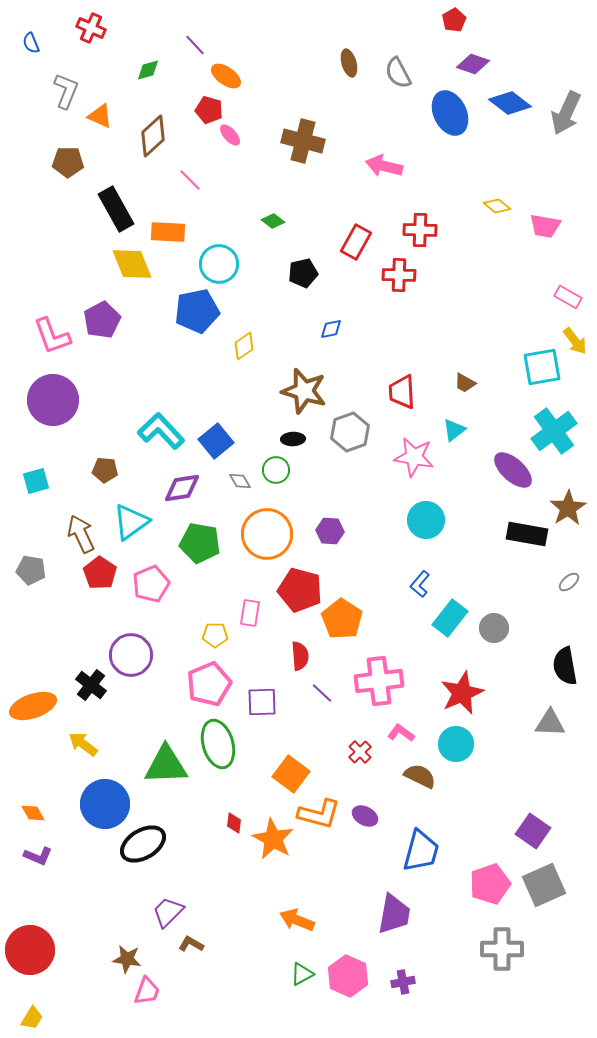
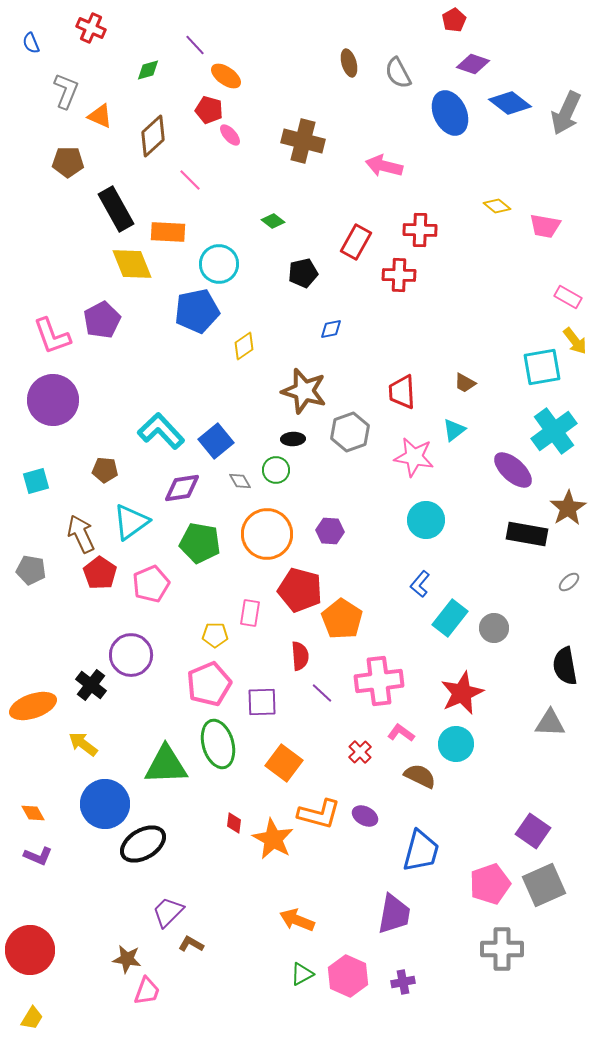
orange square at (291, 774): moved 7 px left, 11 px up
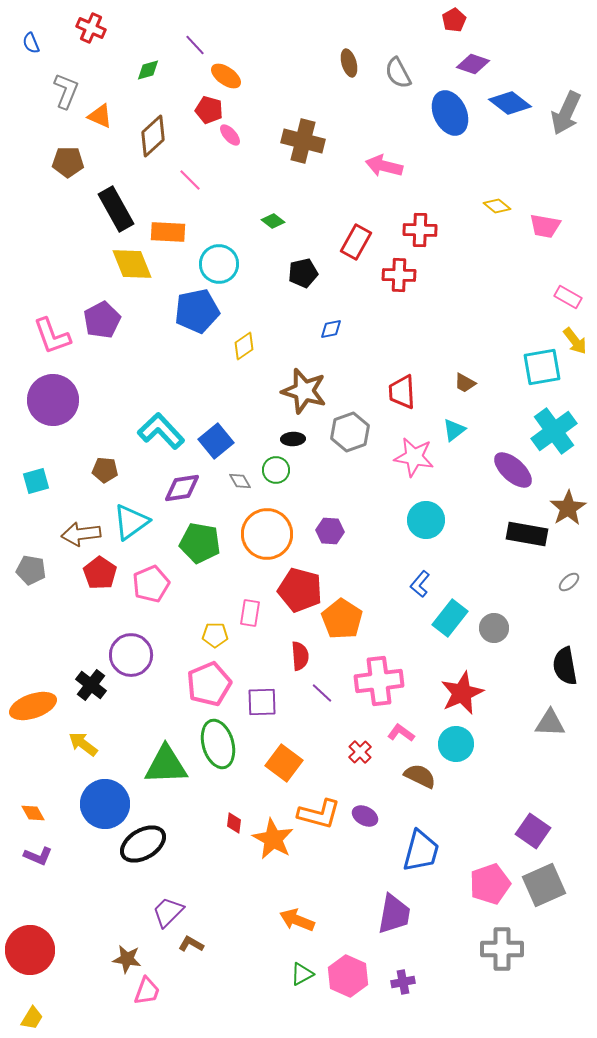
brown arrow at (81, 534): rotated 72 degrees counterclockwise
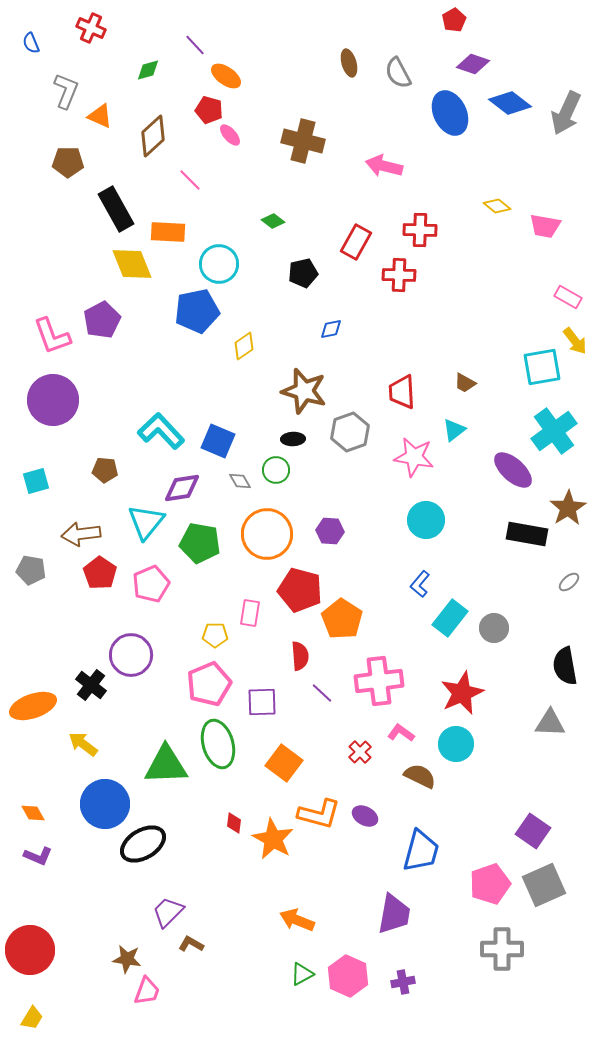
blue square at (216, 441): moved 2 px right; rotated 28 degrees counterclockwise
cyan triangle at (131, 522): moved 15 px right; rotated 15 degrees counterclockwise
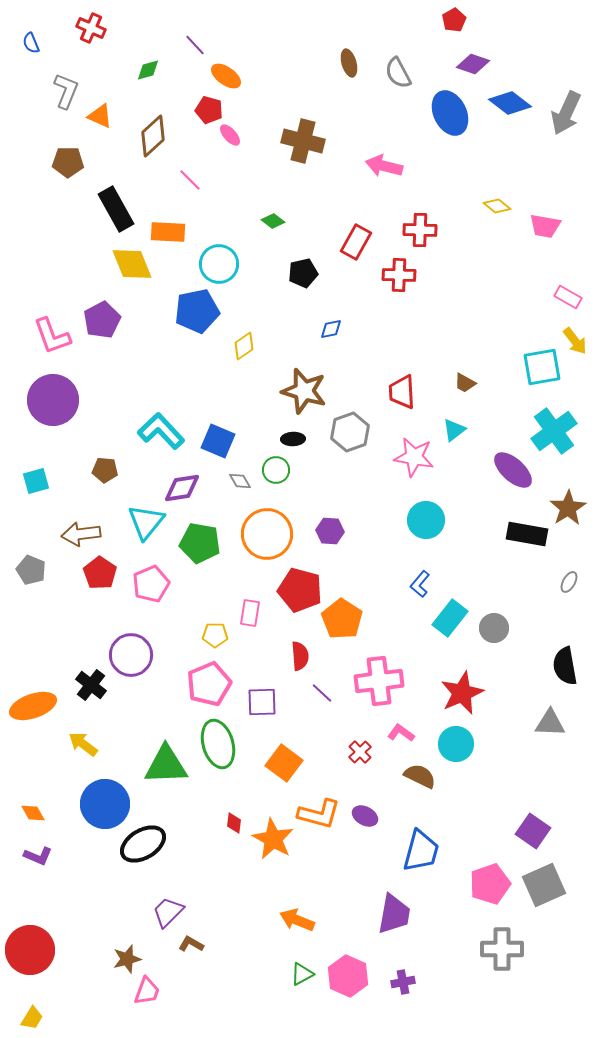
gray pentagon at (31, 570): rotated 12 degrees clockwise
gray ellipse at (569, 582): rotated 20 degrees counterclockwise
brown star at (127, 959): rotated 24 degrees counterclockwise
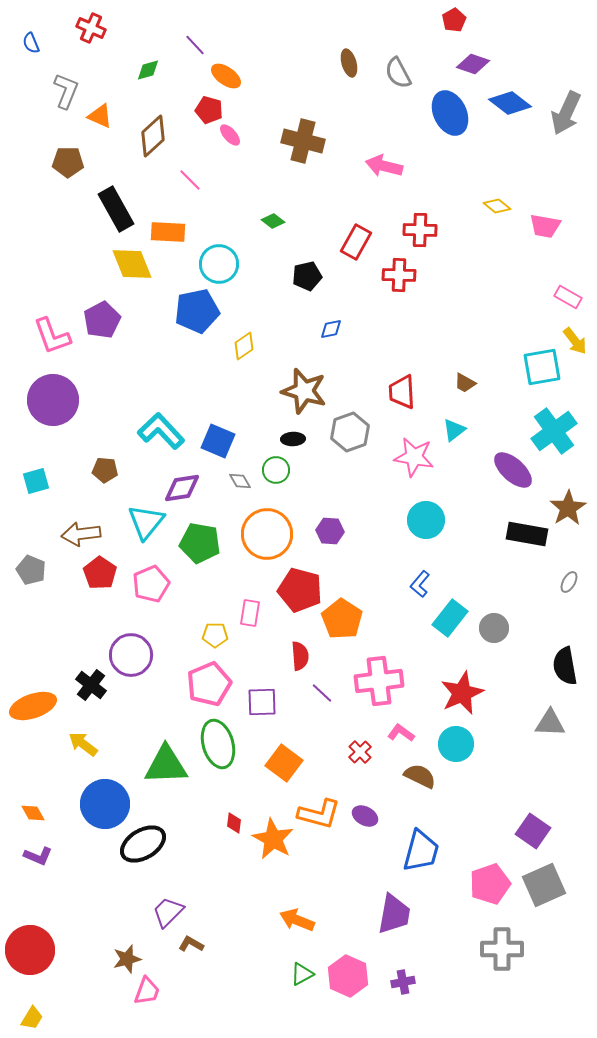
black pentagon at (303, 273): moved 4 px right, 3 px down
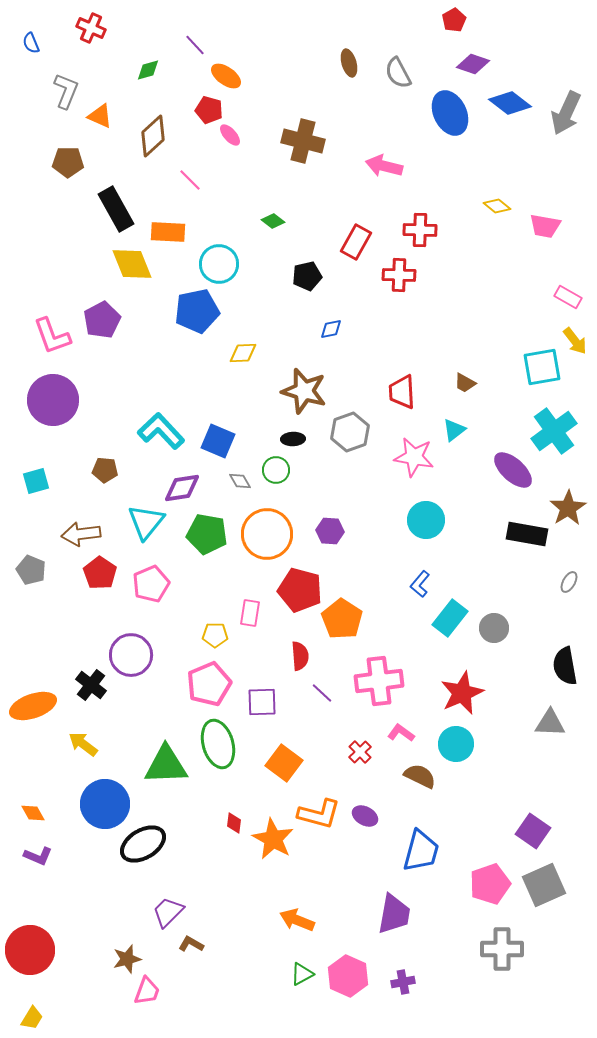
yellow diamond at (244, 346): moved 1 px left, 7 px down; rotated 32 degrees clockwise
green pentagon at (200, 543): moved 7 px right, 9 px up
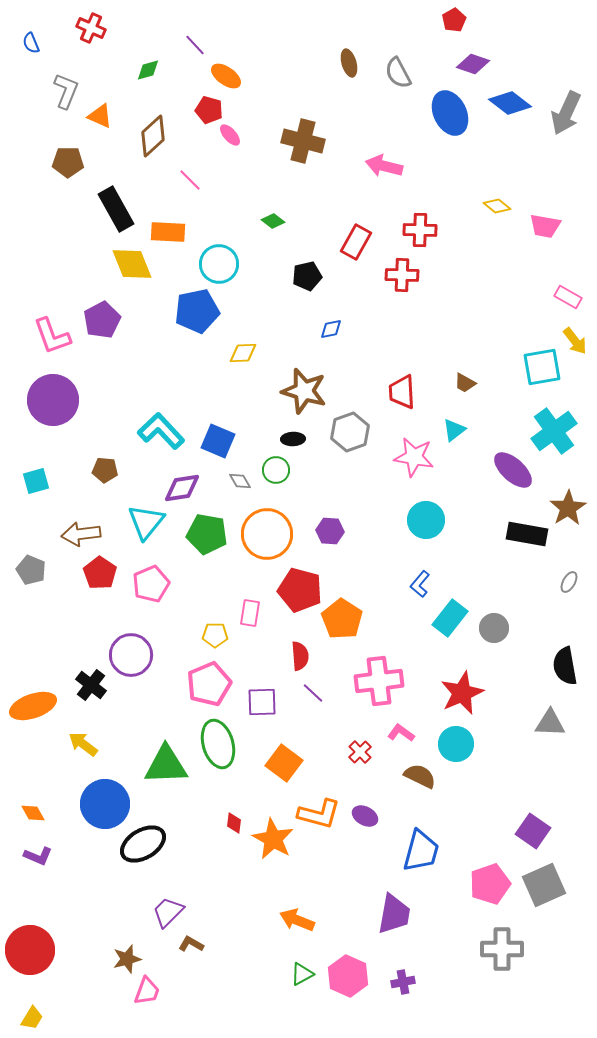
red cross at (399, 275): moved 3 px right
purple line at (322, 693): moved 9 px left
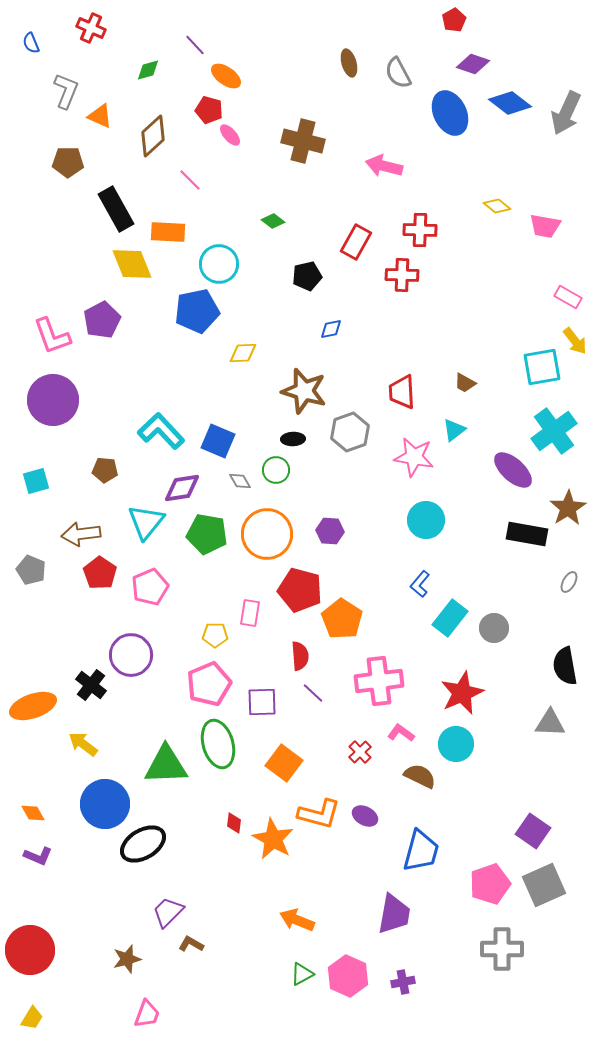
pink pentagon at (151, 584): moved 1 px left, 3 px down
pink trapezoid at (147, 991): moved 23 px down
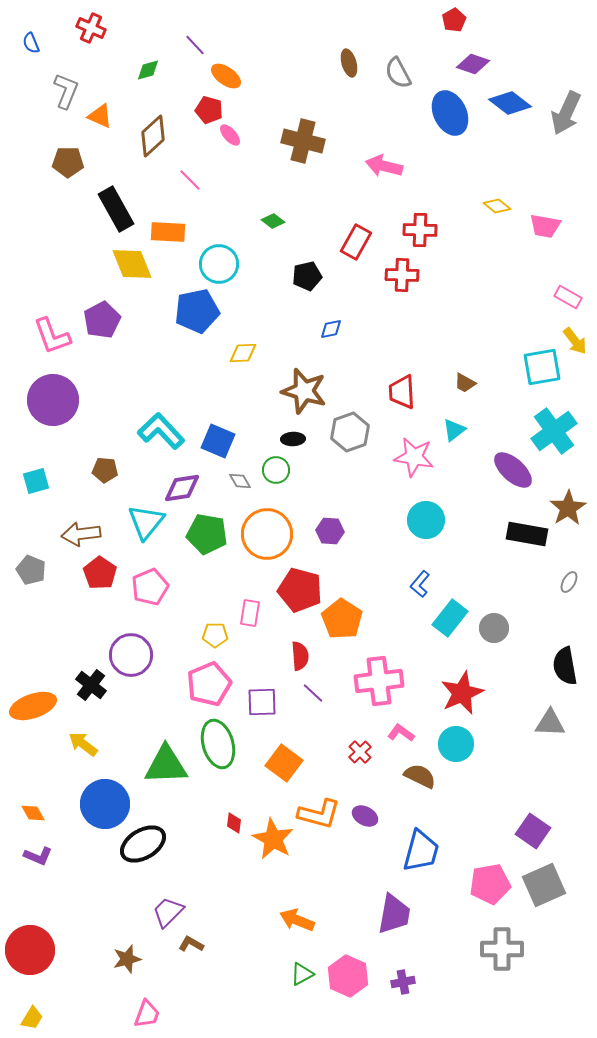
pink pentagon at (490, 884): rotated 9 degrees clockwise
